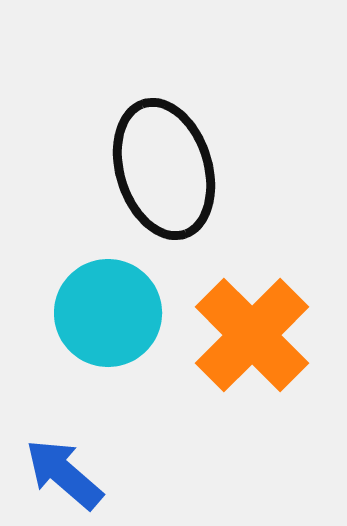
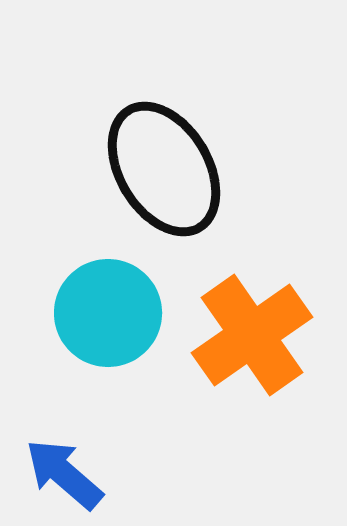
black ellipse: rotated 14 degrees counterclockwise
orange cross: rotated 10 degrees clockwise
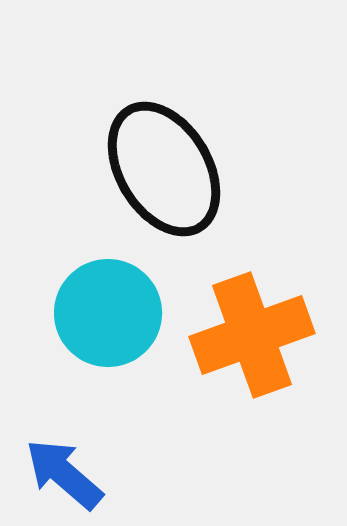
orange cross: rotated 15 degrees clockwise
